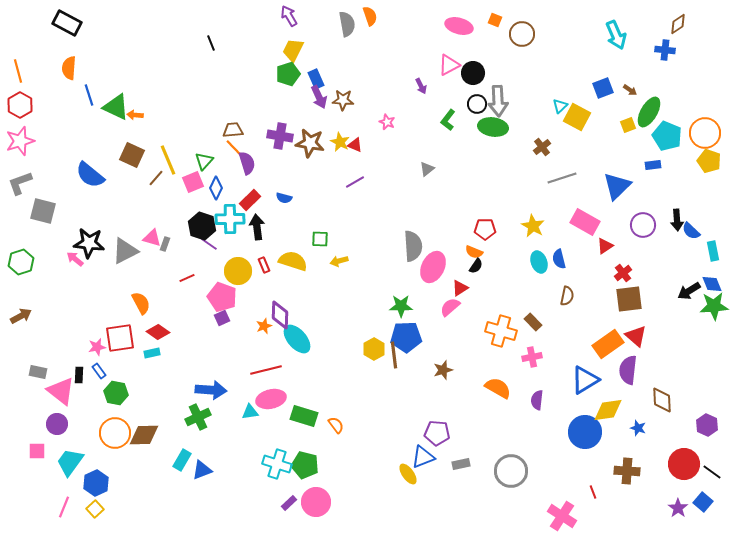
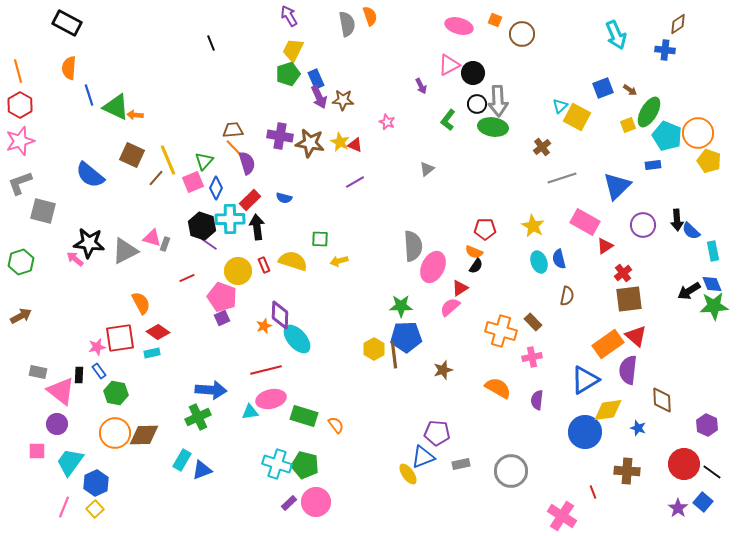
orange circle at (705, 133): moved 7 px left
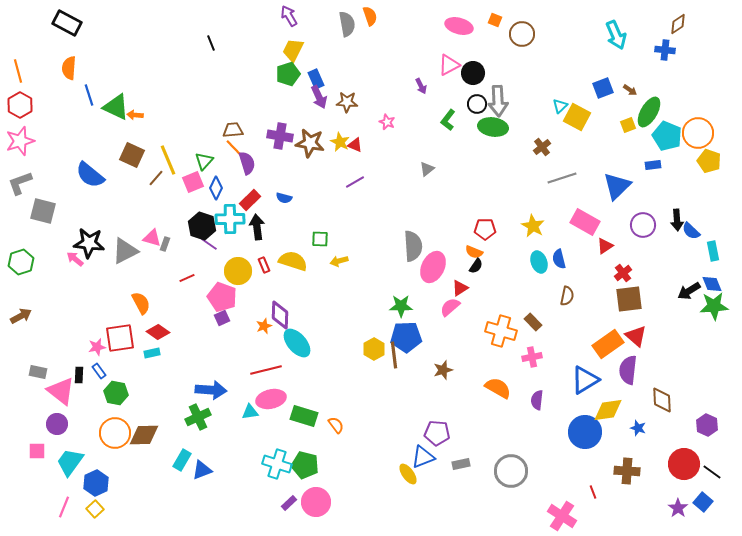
brown star at (343, 100): moved 4 px right, 2 px down
cyan ellipse at (297, 339): moved 4 px down
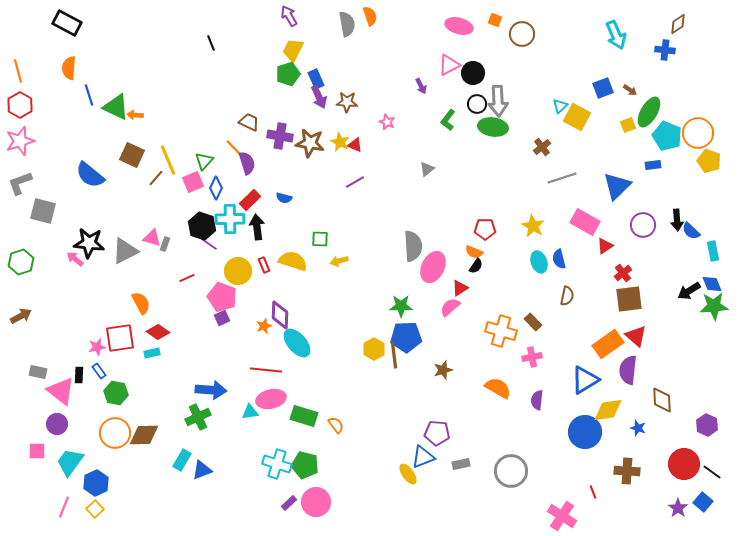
brown trapezoid at (233, 130): moved 16 px right, 8 px up; rotated 30 degrees clockwise
red line at (266, 370): rotated 20 degrees clockwise
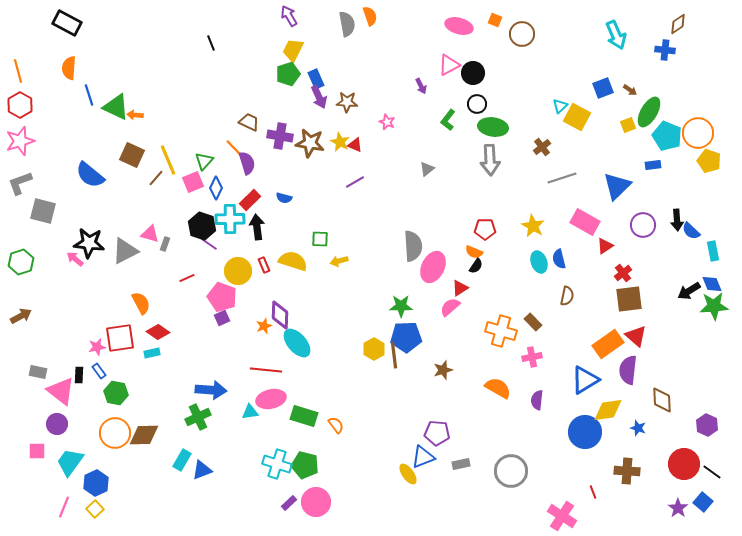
gray arrow at (498, 101): moved 8 px left, 59 px down
pink triangle at (152, 238): moved 2 px left, 4 px up
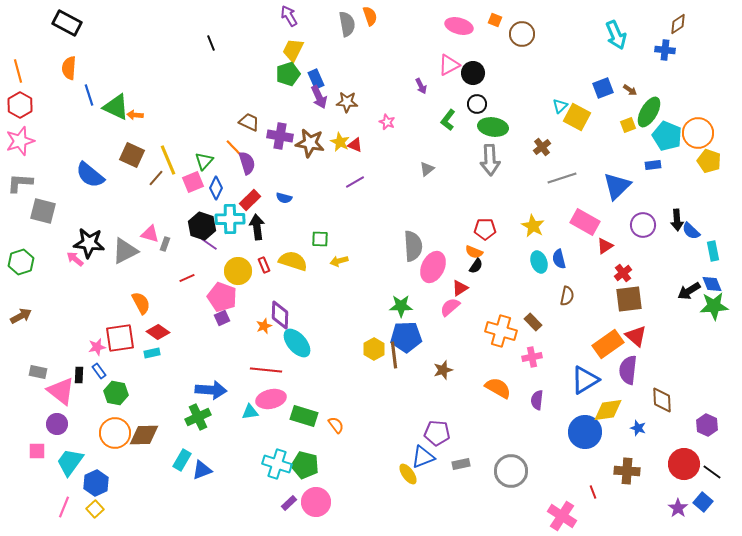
gray L-shape at (20, 183): rotated 24 degrees clockwise
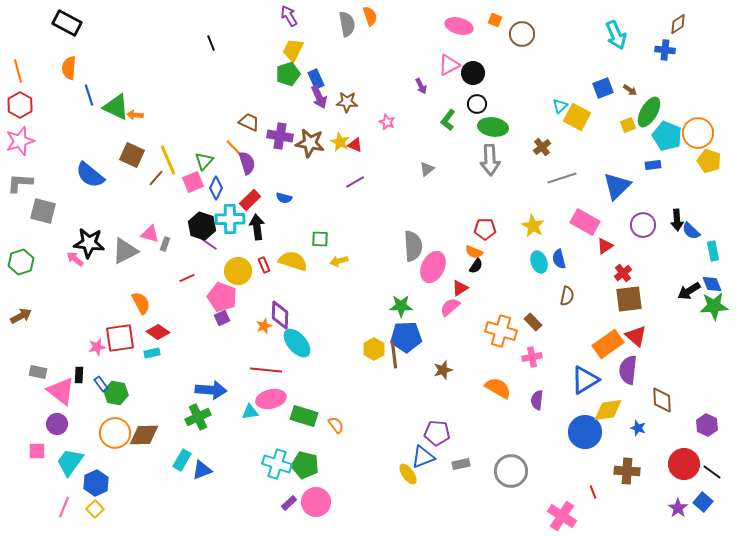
blue rectangle at (99, 371): moved 2 px right, 13 px down
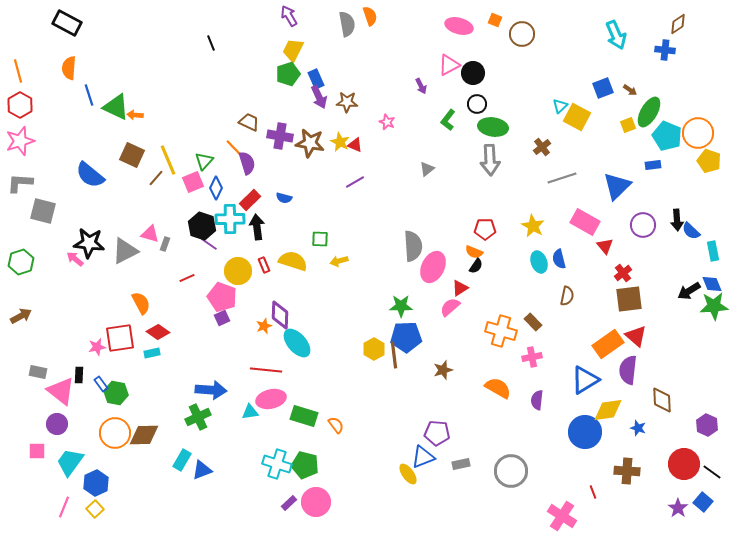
red triangle at (605, 246): rotated 36 degrees counterclockwise
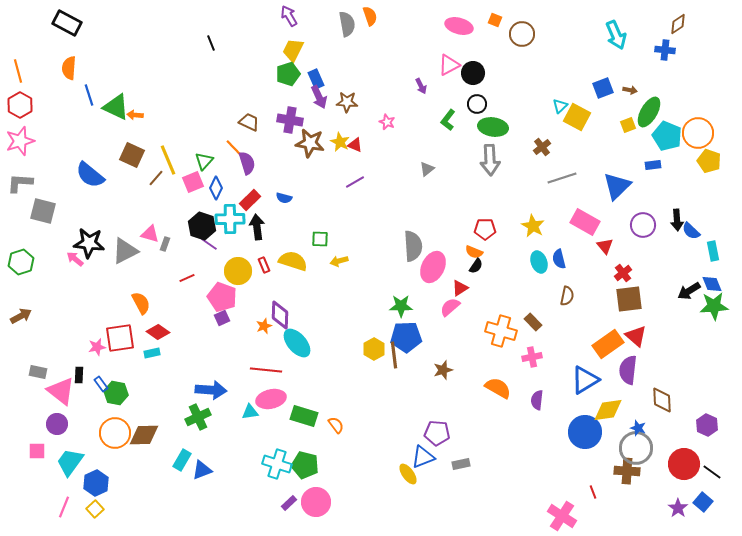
brown arrow at (630, 90): rotated 24 degrees counterclockwise
purple cross at (280, 136): moved 10 px right, 16 px up
gray circle at (511, 471): moved 125 px right, 23 px up
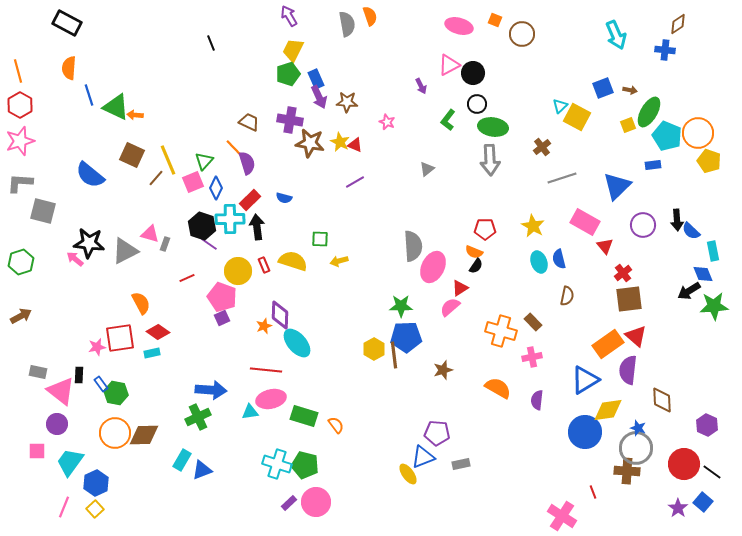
blue diamond at (712, 284): moved 9 px left, 10 px up
